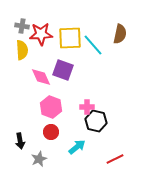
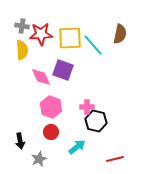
red line: rotated 12 degrees clockwise
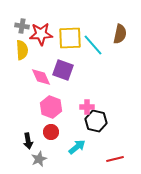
black arrow: moved 8 px right
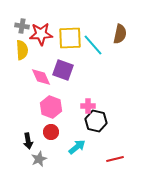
pink cross: moved 1 px right, 1 px up
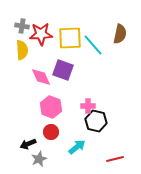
black arrow: moved 3 px down; rotated 77 degrees clockwise
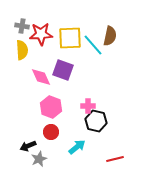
brown semicircle: moved 10 px left, 2 px down
black arrow: moved 2 px down
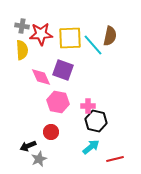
pink hexagon: moved 7 px right, 5 px up; rotated 10 degrees counterclockwise
cyan arrow: moved 14 px right
